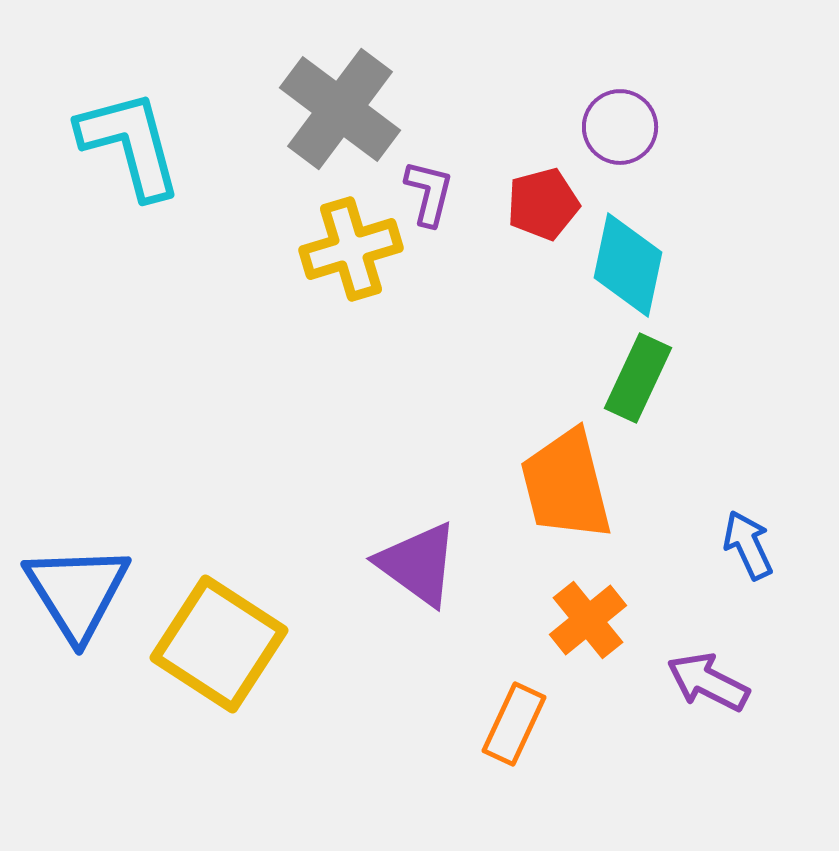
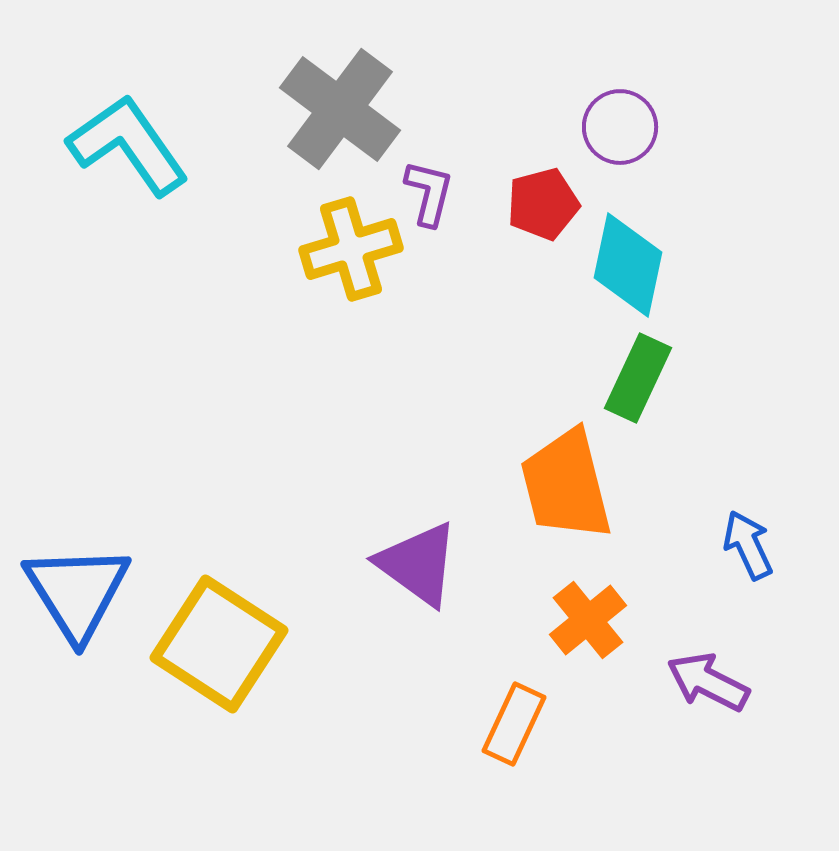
cyan L-shape: moved 2 px left, 1 px down; rotated 20 degrees counterclockwise
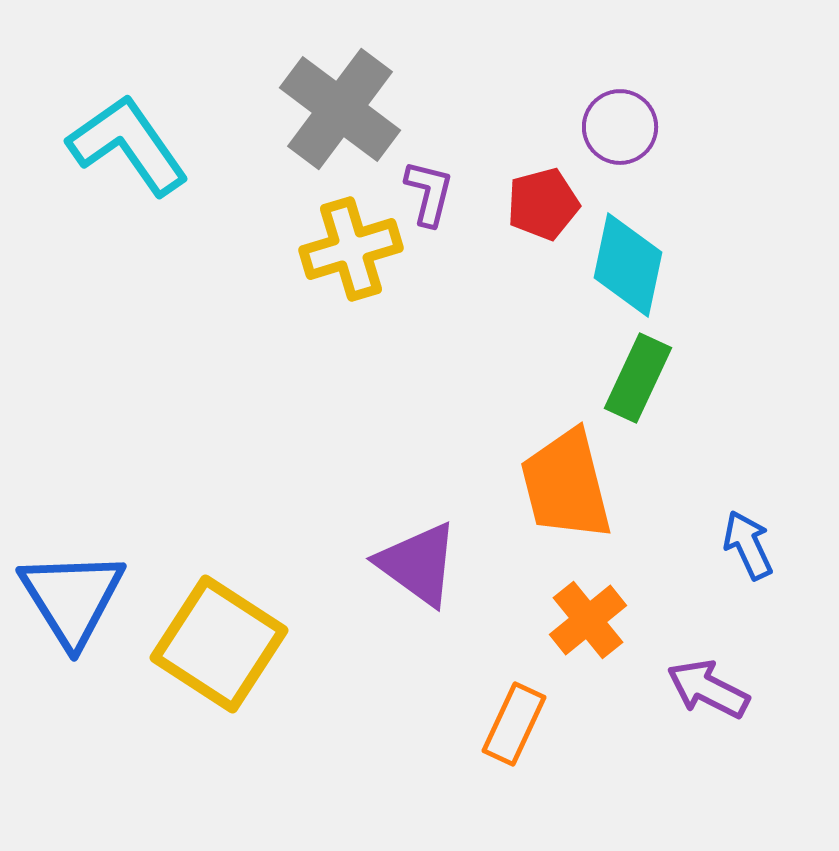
blue triangle: moved 5 px left, 6 px down
purple arrow: moved 7 px down
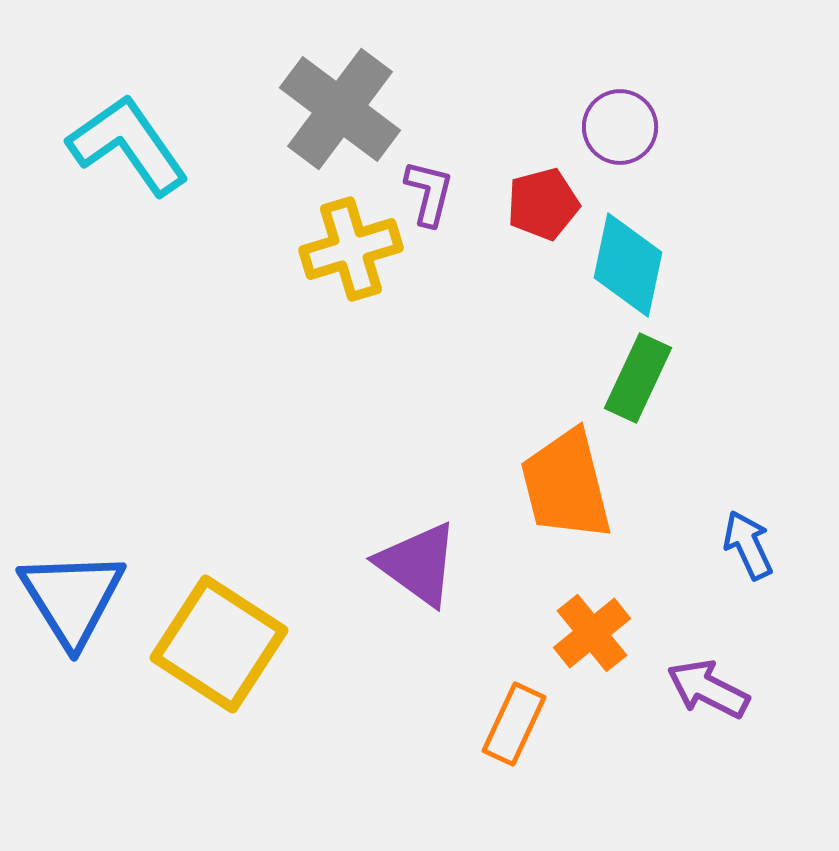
orange cross: moved 4 px right, 13 px down
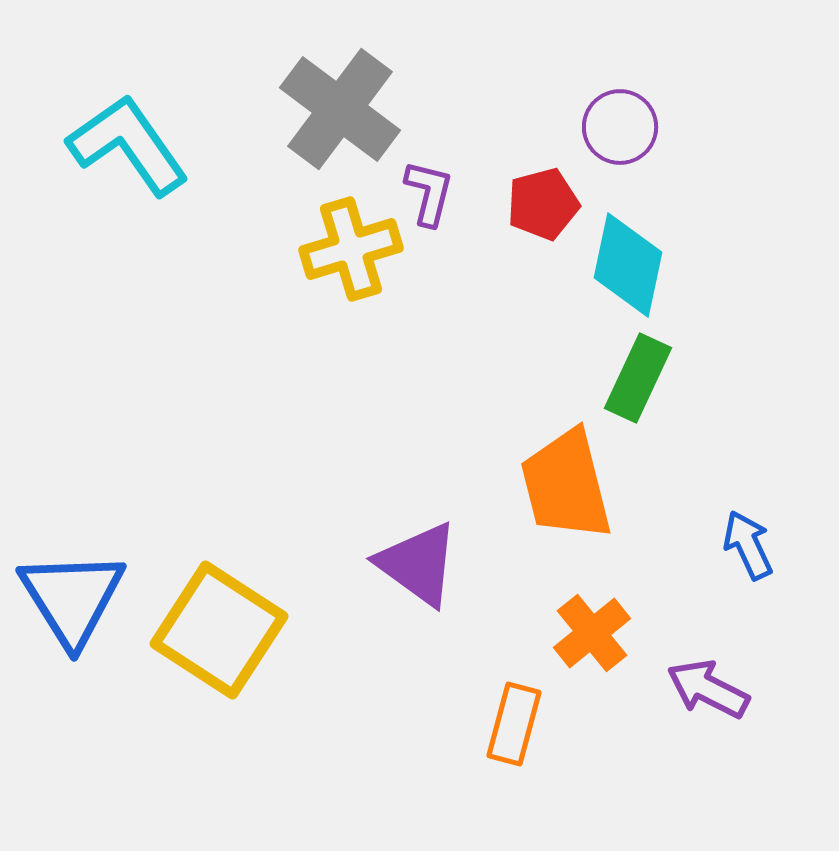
yellow square: moved 14 px up
orange rectangle: rotated 10 degrees counterclockwise
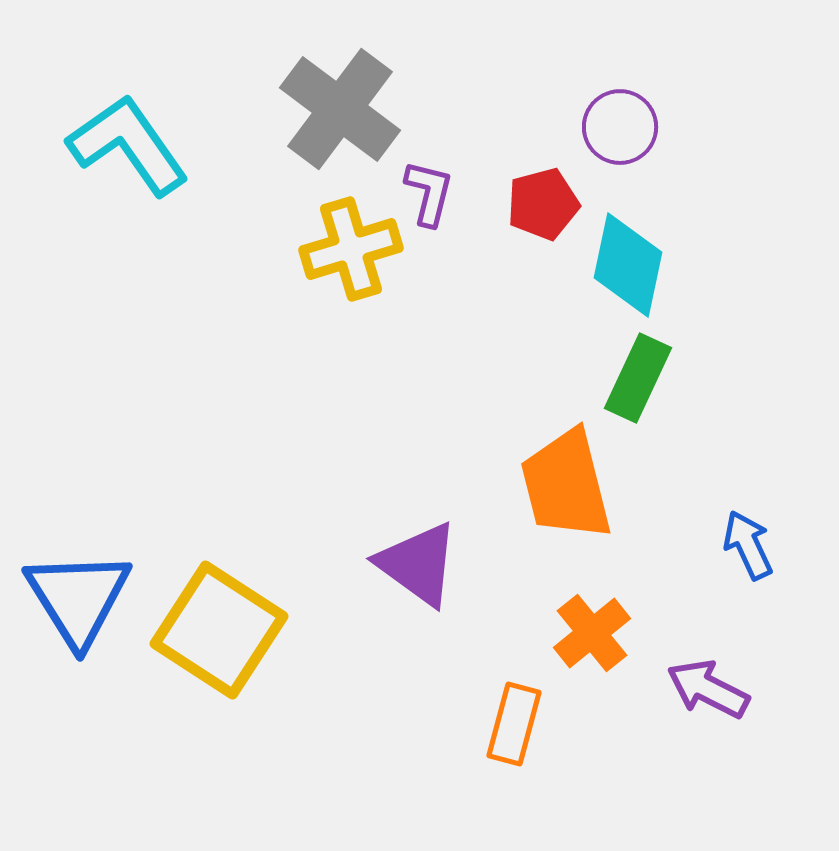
blue triangle: moved 6 px right
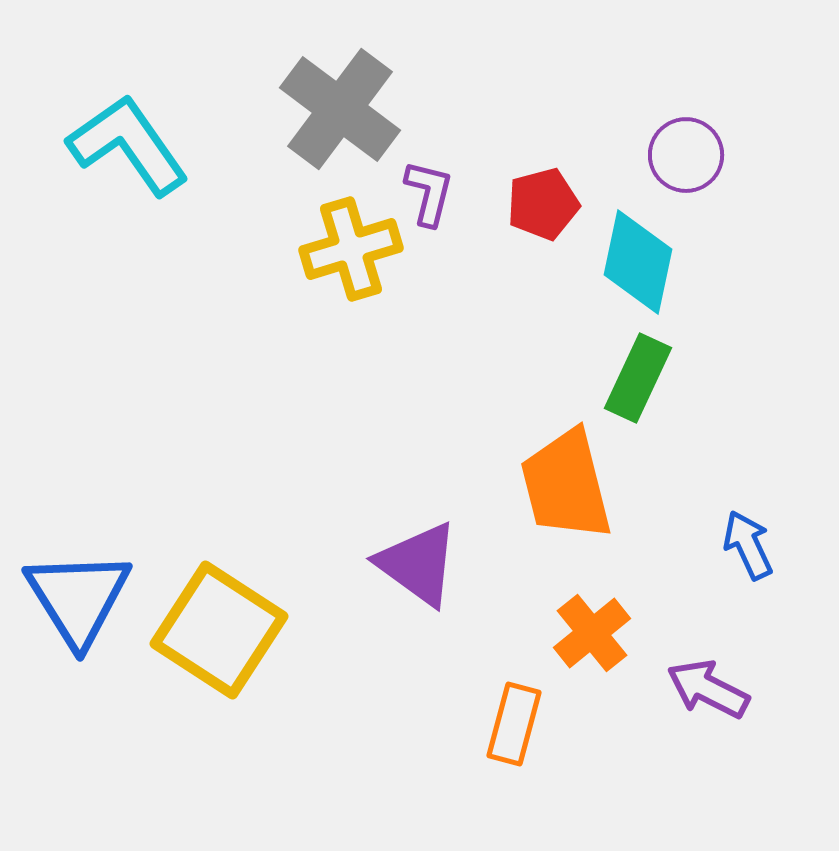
purple circle: moved 66 px right, 28 px down
cyan diamond: moved 10 px right, 3 px up
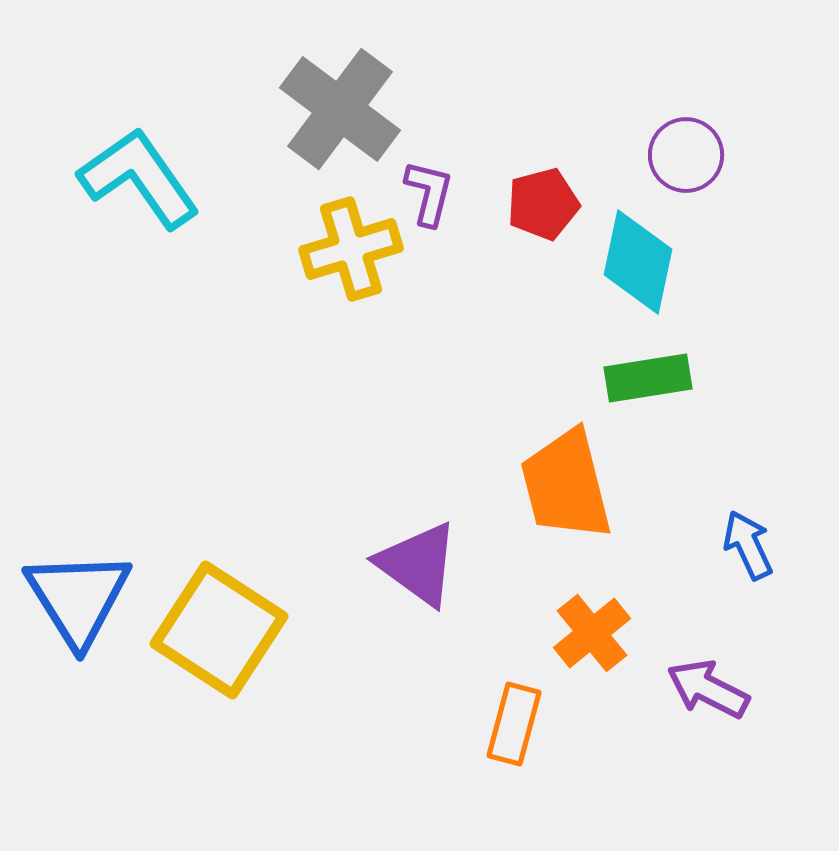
cyan L-shape: moved 11 px right, 33 px down
green rectangle: moved 10 px right; rotated 56 degrees clockwise
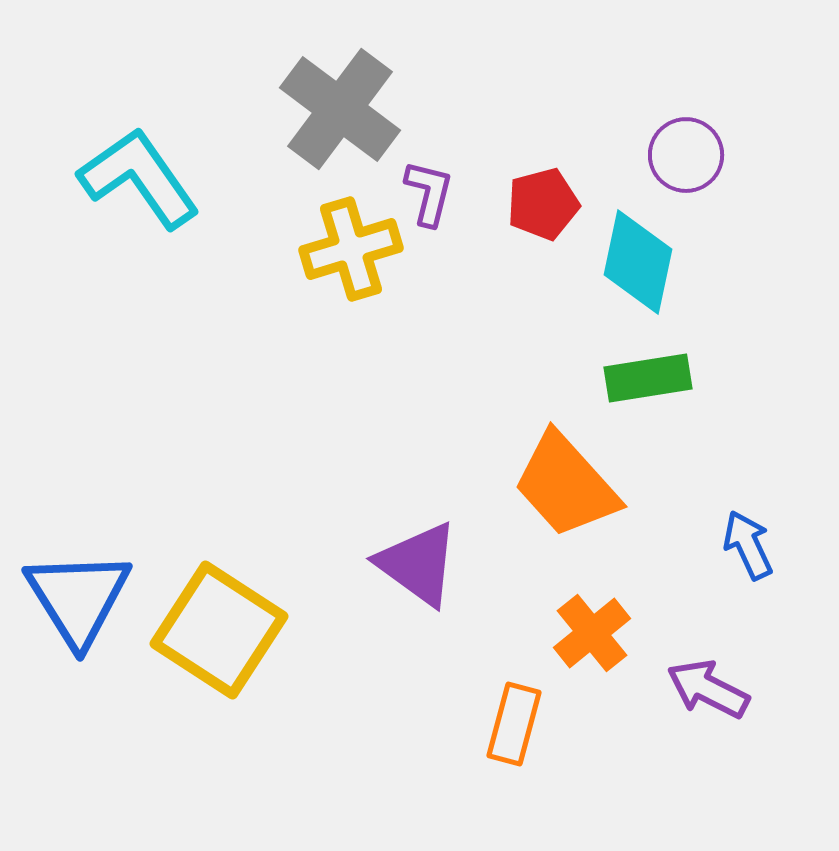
orange trapezoid: rotated 28 degrees counterclockwise
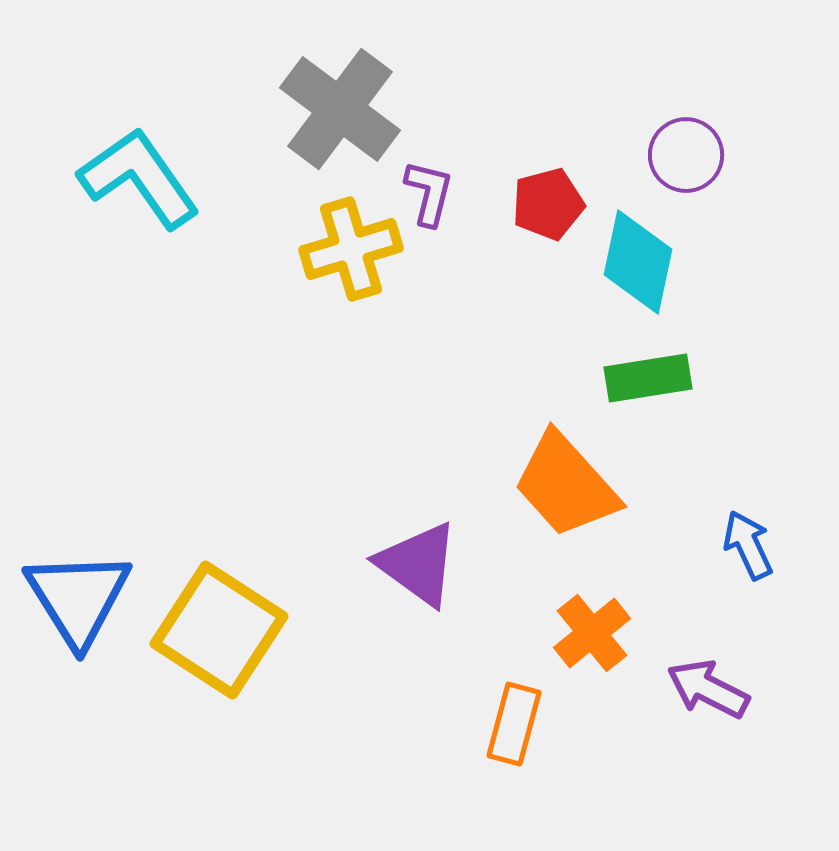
red pentagon: moved 5 px right
